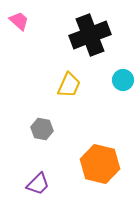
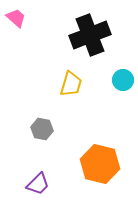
pink trapezoid: moved 3 px left, 3 px up
yellow trapezoid: moved 2 px right, 1 px up; rotated 8 degrees counterclockwise
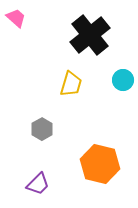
black cross: rotated 18 degrees counterclockwise
gray hexagon: rotated 20 degrees clockwise
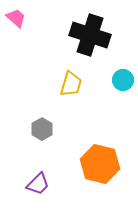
black cross: rotated 33 degrees counterclockwise
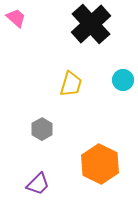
black cross: moved 1 px right, 11 px up; rotated 30 degrees clockwise
orange hexagon: rotated 12 degrees clockwise
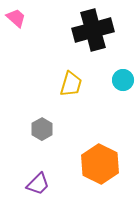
black cross: moved 2 px right, 6 px down; rotated 27 degrees clockwise
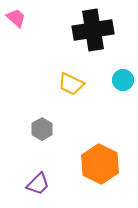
black cross: rotated 6 degrees clockwise
yellow trapezoid: rotated 100 degrees clockwise
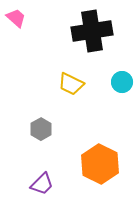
black cross: moved 1 px left, 1 px down
cyan circle: moved 1 px left, 2 px down
gray hexagon: moved 1 px left
purple trapezoid: moved 4 px right
